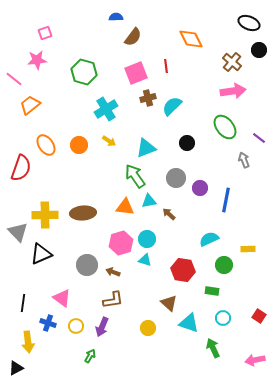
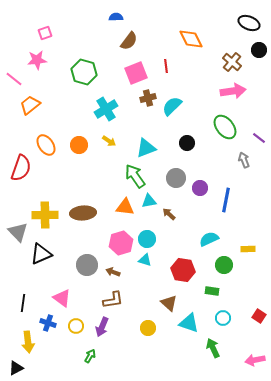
brown semicircle at (133, 37): moved 4 px left, 4 px down
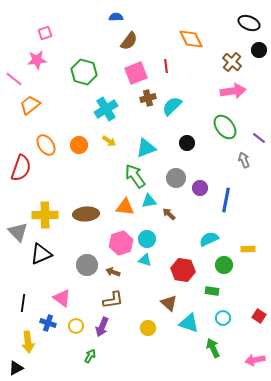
brown ellipse at (83, 213): moved 3 px right, 1 px down
